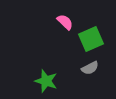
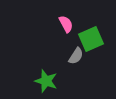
pink semicircle: moved 1 px right, 2 px down; rotated 18 degrees clockwise
gray semicircle: moved 14 px left, 12 px up; rotated 30 degrees counterclockwise
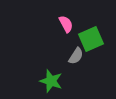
green star: moved 5 px right
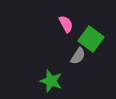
green square: rotated 30 degrees counterclockwise
gray semicircle: moved 2 px right
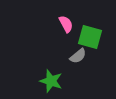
green square: moved 1 px left, 2 px up; rotated 20 degrees counterclockwise
gray semicircle: rotated 18 degrees clockwise
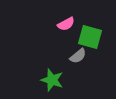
pink semicircle: rotated 90 degrees clockwise
green star: moved 1 px right, 1 px up
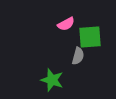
green square: rotated 20 degrees counterclockwise
gray semicircle: rotated 36 degrees counterclockwise
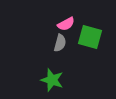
green square: rotated 20 degrees clockwise
gray semicircle: moved 18 px left, 13 px up
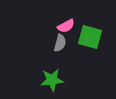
pink semicircle: moved 2 px down
green star: rotated 25 degrees counterclockwise
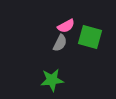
gray semicircle: rotated 12 degrees clockwise
